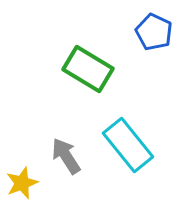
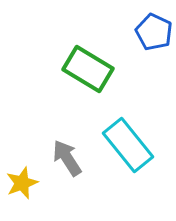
gray arrow: moved 1 px right, 2 px down
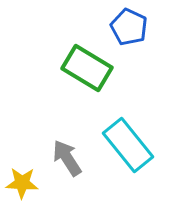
blue pentagon: moved 25 px left, 5 px up
green rectangle: moved 1 px left, 1 px up
yellow star: rotated 24 degrees clockwise
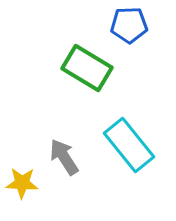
blue pentagon: moved 2 px up; rotated 27 degrees counterclockwise
cyan rectangle: moved 1 px right
gray arrow: moved 3 px left, 1 px up
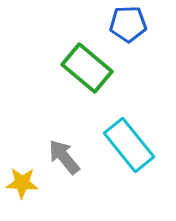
blue pentagon: moved 1 px left, 1 px up
green rectangle: rotated 9 degrees clockwise
gray arrow: rotated 6 degrees counterclockwise
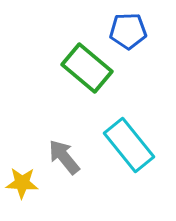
blue pentagon: moved 7 px down
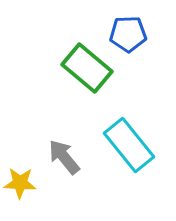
blue pentagon: moved 3 px down
yellow star: moved 2 px left
